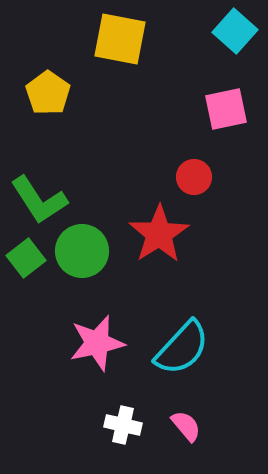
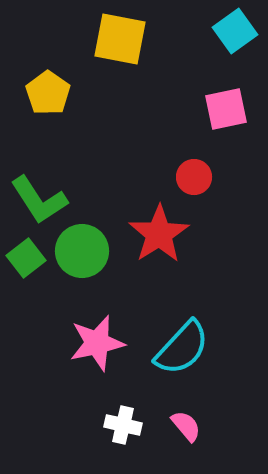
cyan square: rotated 12 degrees clockwise
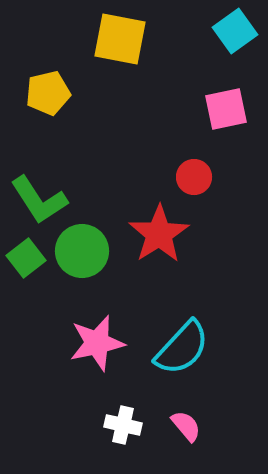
yellow pentagon: rotated 24 degrees clockwise
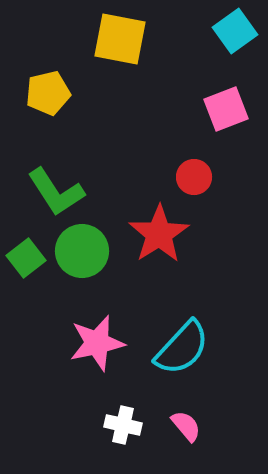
pink square: rotated 9 degrees counterclockwise
green L-shape: moved 17 px right, 8 px up
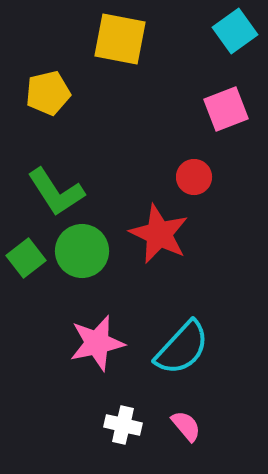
red star: rotated 14 degrees counterclockwise
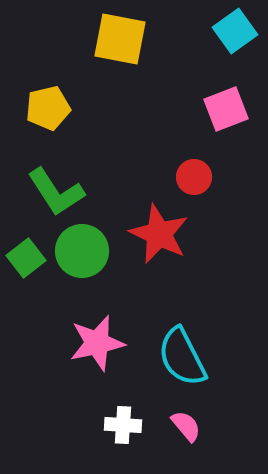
yellow pentagon: moved 15 px down
cyan semicircle: moved 9 px down; rotated 110 degrees clockwise
white cross: rotated 9 degrees counterclockwise
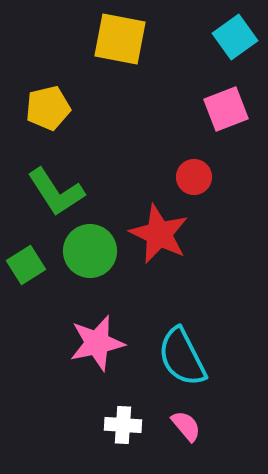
cyan square: moved 6 px down
green circle: moved 8 px right
green square: moved 7 px down; rotated 6 degrees clockwise
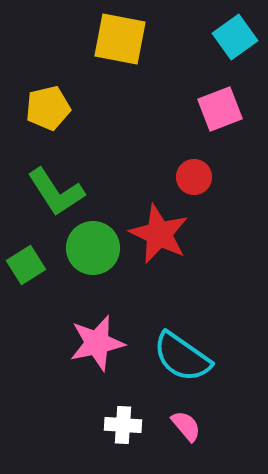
pink square: moved 6 px left
green circle: moved 3 px right, 3 px up
cyan semicircle: rotated 28 degrees counterclockwise
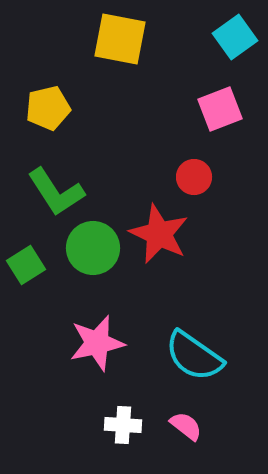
cyan semicircle: moved 12 px right, 1 px up
pink semicircle: rotated 12 degrees counterclockwise
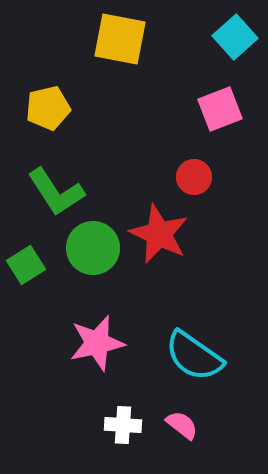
cyan square: rotated 6 degrees counterclockwise
pink semicircle: moved 4 px left, 1 px up
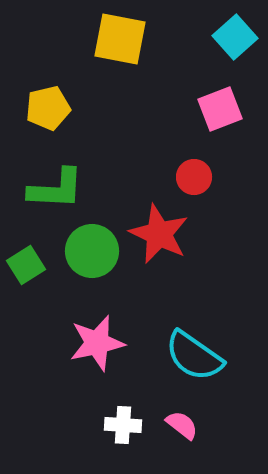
green L-shape: moved 3 px up; rotated 54 degrees counterclockwise
green circle: moved 1 px left, 3 px down
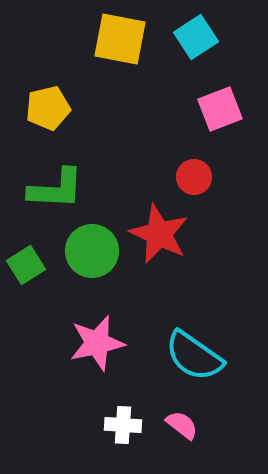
cyan square: moved 39 px left; rotated 9 degrees clockwise
